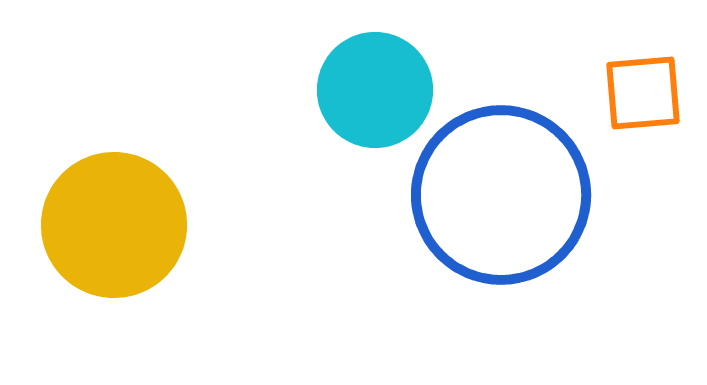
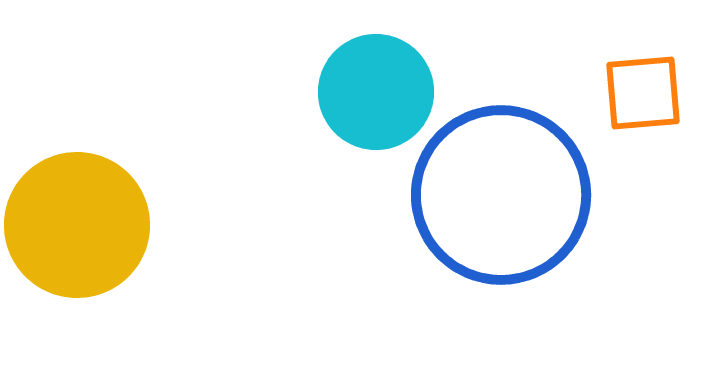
cyan circle: moved 1 px right, 2 px down
yellow circle: moved 37 px left
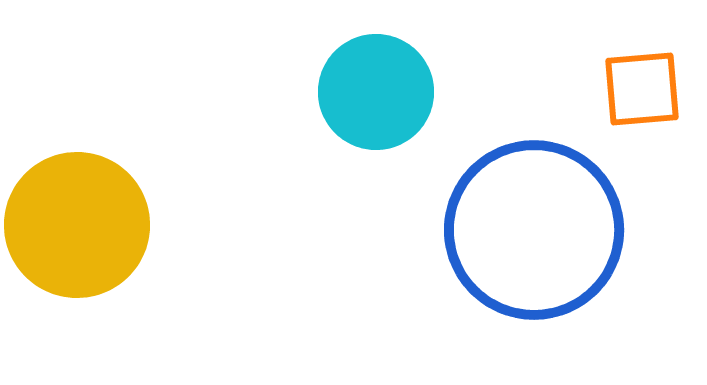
orange square: moved 1 px left, 4 px up
blue circle: moved 33 px right, 35 px down
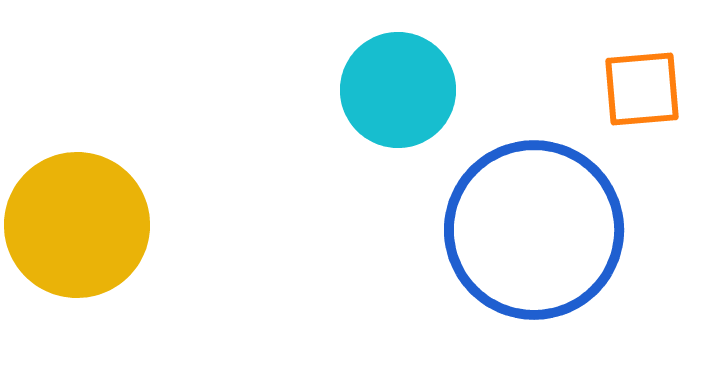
cyan circle: moved 22 px right, 2 px up
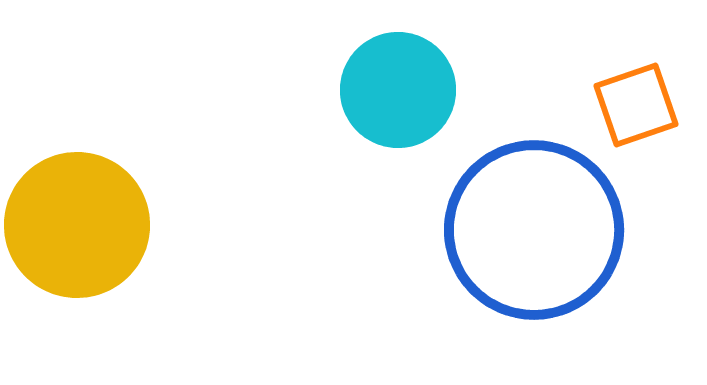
orange square: moved 6 px left, 16 px down; rotated 14 degrees counterclockwise
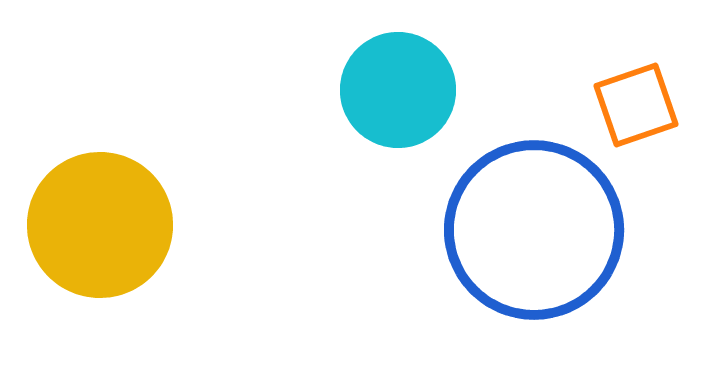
yellow circle: moved 23 px right
